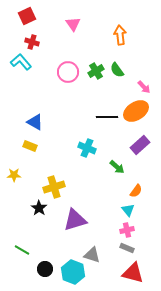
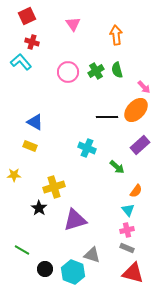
orange arrow: moved 4 px left
green semicircle: rotated 21 degrees clockwise
orange ellipse: moved 1 px up; rotated 15 degrees counterclockwise
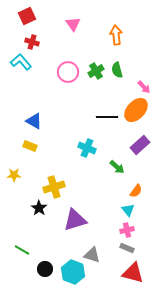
blue triangle: moved 1 px left, 1 px up
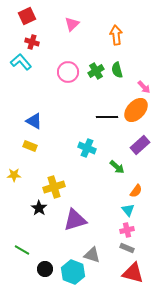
pink triangle: moved 1 px left; rotated 21 degrees clockwise
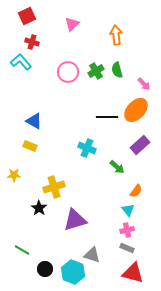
pink arrow: moved 3 px up
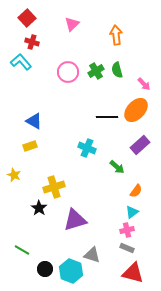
red square: moved 2 px down; rotated 18 degrees counterclockwise
yellow rectangle: rotated 40 degrees counterclockwise
yellow star: rotated 24 degrees clockwise
cyan triangle: moved 4 px right, 2 px down; rotated 32 degrees clockwise
cyan hexagon: moved 2 px left, 1 px up
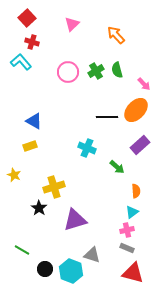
orange arrow: rotated 36 degrees counterclockwise
orange semicircle: rotated 40 degrees counterclockwise
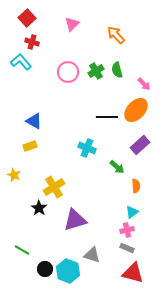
yellow cross: rotated 15 degrees counterclockwise
orange semicircle: moved 5 px up
cyan hexagon: moved 3 px left
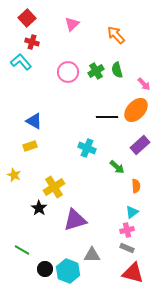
gray triangle: rotated 18 degrees counterclockwise
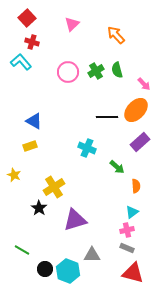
purple rectangle: moved 3 px up
